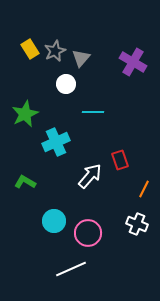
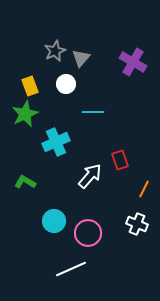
yellow rectangle: moved 37 px down; rotated 12 degrees clockwise
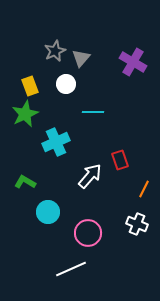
cyan circle: moved 6 px left, 9 px up
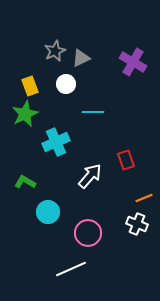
gray triangle: rotated 24 degrees clockwise
red rectangle: moved 6 px right
orange line: moved 9 px down; rotated 42 degrees clockwise
